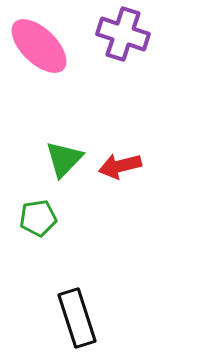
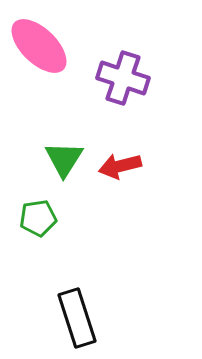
purple cross: moved 44 px down
green triangle: rotated 12 degrees counterclockwise
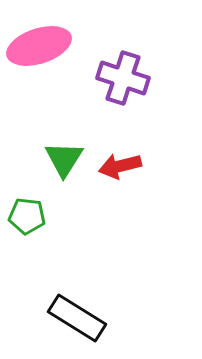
pink ellipse: rotated 62 degrees counterclockwise
green pentagon: moved 11 px left, 2 px up; rotated 15 degrees clockwise
black rectangle: rotated 40 degrees counterclockwise
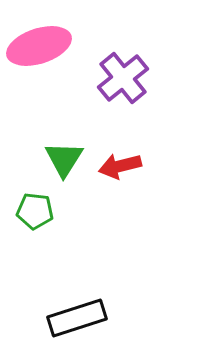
purple cross: rotated 33 degrees clockwise
green pentagon: moved 8 px right, 5 px up
black rectangle: rotated 50 degrees counterclockwise
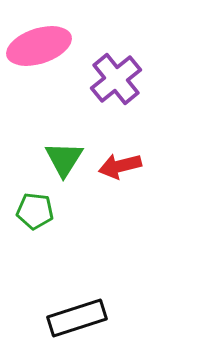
purple cross: moved 7 px left, 1 px down
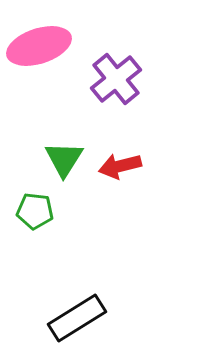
black rectangle: rotated 14 degrees counterclockwise
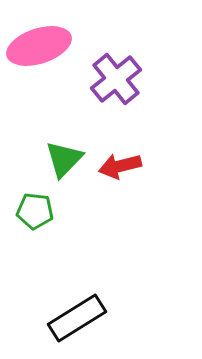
green triangle: rotated 12 degrees clockwise
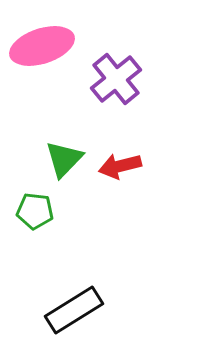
pink ellipse: moved 3 px right
black rectangle: moved 3 px left, 8 px up
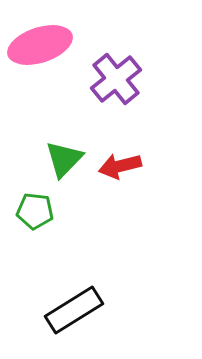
pink ellipse: moved 2 px left, 1 px up
